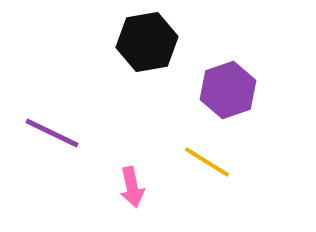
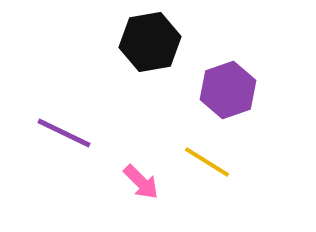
black hexagon: moved 3 px right
purple line: moved 12 px right
pink arrow: moved 9 px right, 5 px up; rotated 33 degrees counterclockwise
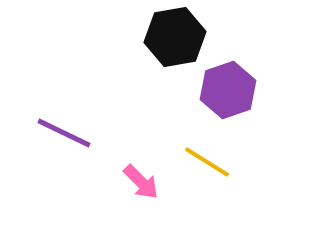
black hexagon: moved 25 px right, 5 px up
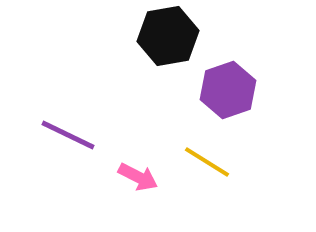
black hexagon: moved 7 px left, 1 px up
purple line: moved 4 px right, 2 px down
pink arrow: moved 3 px left, 5 px up; rotated 18 degrees counterclockwise
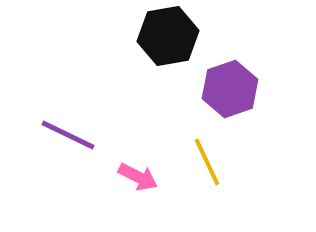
purple hexagon: moved 2 px right, 1 px up
yellow line: rotated 33 degrees clockwise
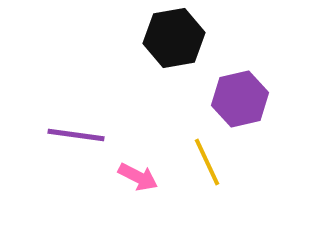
black hexagon: moved 6 px right, 2 px down
purple hexagon: moved 10 px right, 10 px down; rotated 6 degrees clockwise
purple line: moved 8 px right; rotated 18 degrees counterclockwise
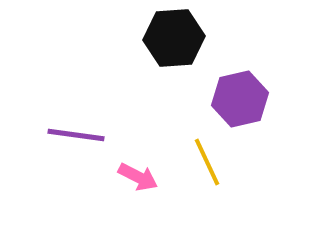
black hexagon: rotated 6 degrees clockwise
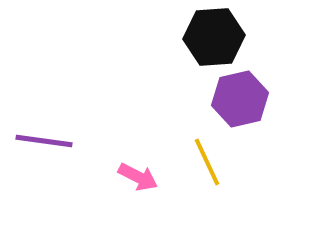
black hexagon: moved 40 px right, 1 px up
purple line: moved 32 px left, 6 px down
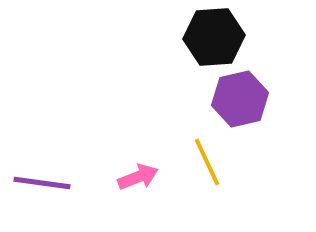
purple line: moved 2 px left, 42 px down
pink arrow: rotated 48 degrees counterclockwise
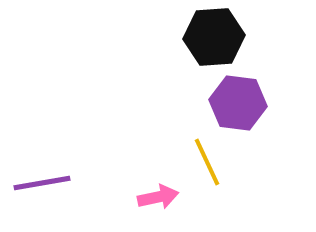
purple hexagon: moved 2 px left, 4 px down; rotated 20 degrees clockwise
pink arrow: moved 20 px right, 20 px down; rotated 9 degrees clockwise
purple line: rotated 18 degrees counterclockwise
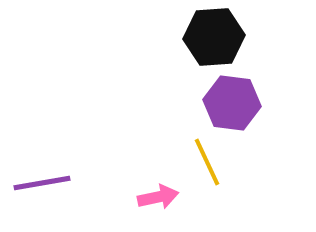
purple hexagon: moved 6 px left
